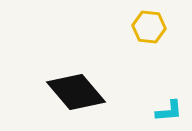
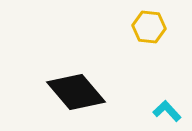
cyan L-shape: moved 2 px left; rotated 128 degrees counterclockwise
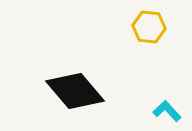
black diamond: moved 1 px left, 1 px up
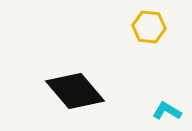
cyan L-shape: rotated 16 degrees counterclockwise
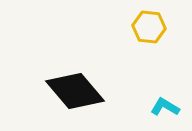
cyan L-shape: moved 2 px left, 4 px up
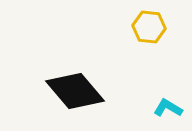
cyan L-shape: moved 3 px right, 1 px down
